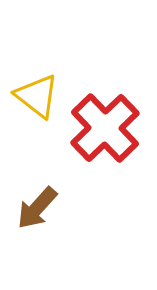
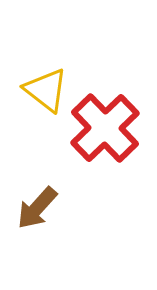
yellow triangle: moved 9 px right, 6 px up
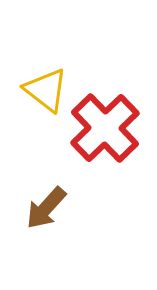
brown arrow: moved 9 px right
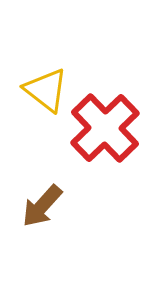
brown arrow: moved 4 px left, 2 px up
